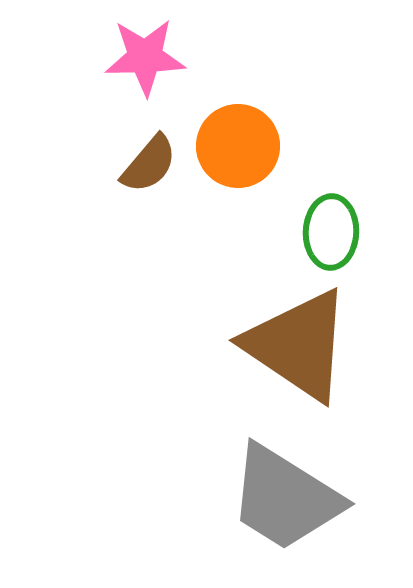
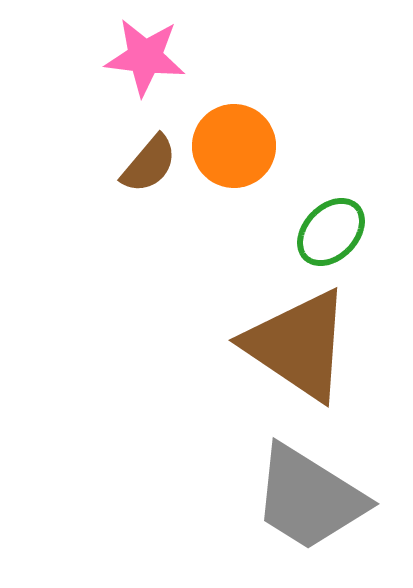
pink star: rotated 8 degrees clockwise
orange circle: moved 4 px left
green ellipse: rotated 42 degrees clockwise
gray trapezoid: moved 24 px right
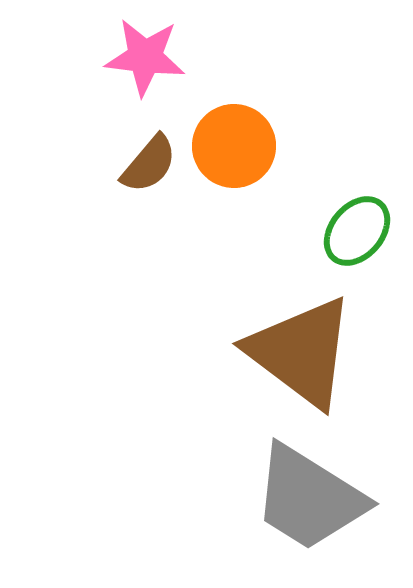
green ellipse: moved 26 px right, 1 px up; rotated 4 degrees counterclockwise
brown triangle: moved 3 px right, 7 px down; rotated 3 degrees clockwise
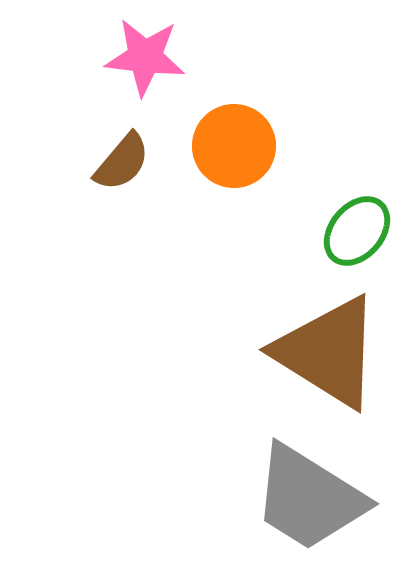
brown semicircle: moved 27 px left, 2 px up
brown triangle: moved 27 px right; rotated 5 degrees counterclockwise
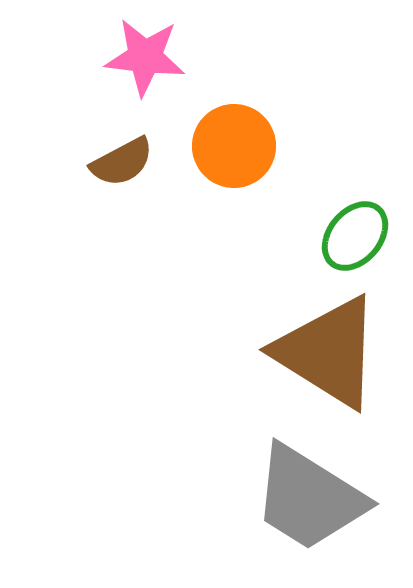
brown semicircle: rotated 22 degrees clockwise
green ellipse: moved 2 px left, 5 px down
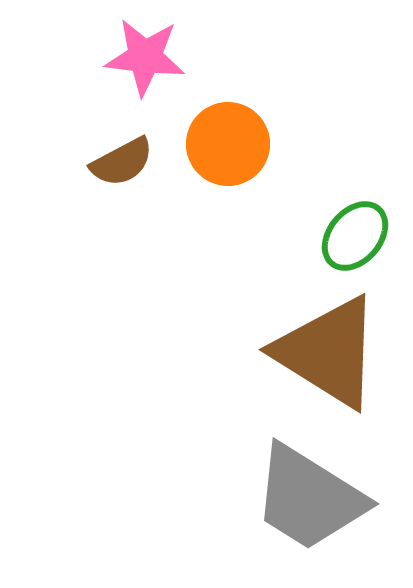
orange circle: moved 6 px left, 2 px up
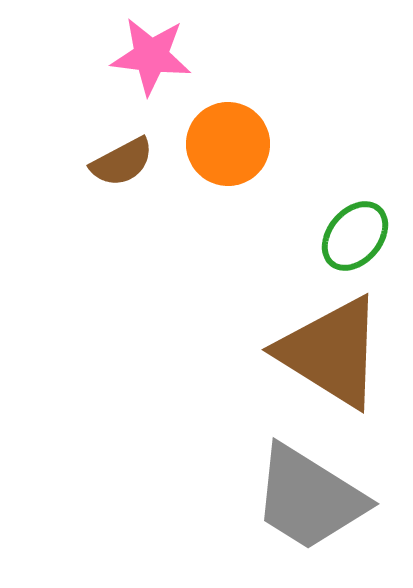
pink star: moved 6 px right, 1 px up
brown triangle: moved 3 px right
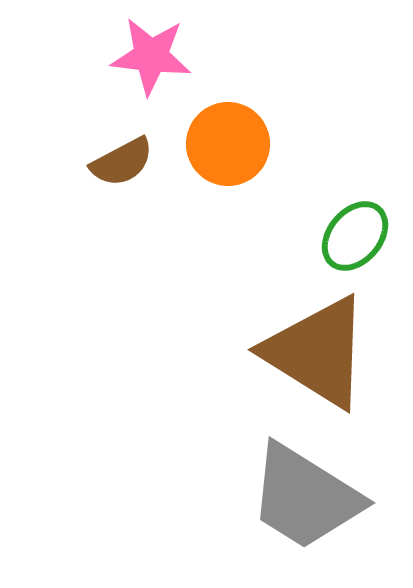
brown triangle: moved 14 px left
gray trapezoid: moved 4 px left, 1 px up
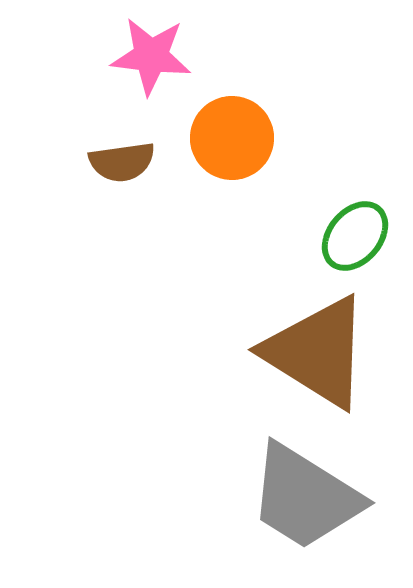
orange circle: moved 4 px right, 6 px up
brown semicircle: rotated 20 degrees clockwise
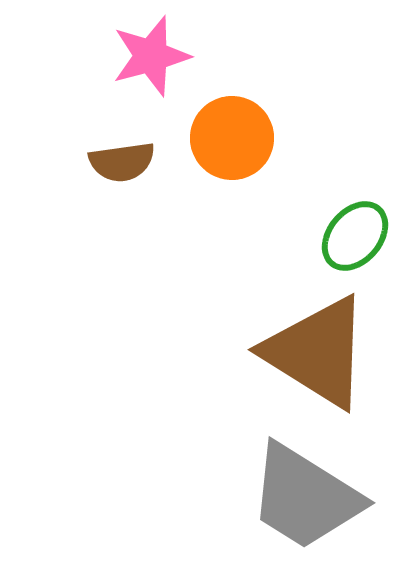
pink star: rotated 22 degrees counterclockwise
